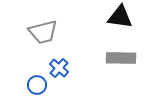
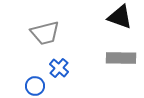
black triangle: rotated 12 degrees clockwise
gray trapezoid: moved 2 px right, 1 px down
blue circle: moved 2 px left, 1 px down
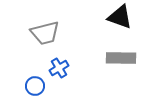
blue cross: rotated 18 degrees clockwise
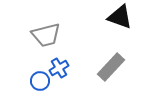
gray trapezoid: moved 1 px right, 2 px down
gray rectangle: moved 10 px left, 9 px down; rotated 48 degrees counterclockwise
blue circle: moved 5 px right, 5 px up
